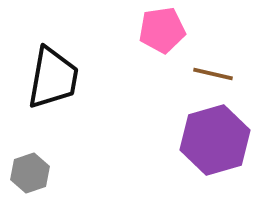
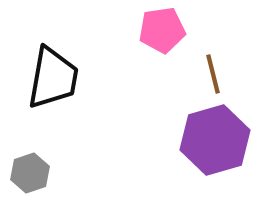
brown line: rotated 63 degrees clockwise
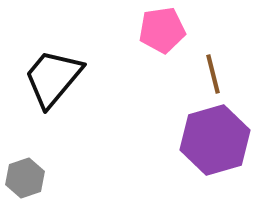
black trapezoid: rotated 150 degrees counterclockwise
gray hexagon: moved 5 px left, 5 px down
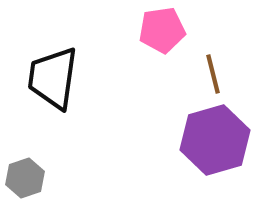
black trapezoid: rotated 32 degrees counterclockwise
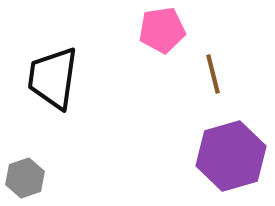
purple hexagon: moved 16 px right, 16 px down
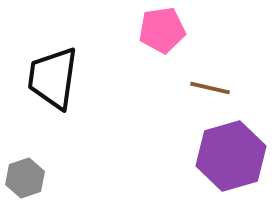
brown line: moved 3 px left, 14 px down; rotated 63 degrees counterclockwise
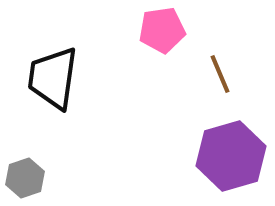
brown line: moved 10 px right, 14 px up; rotated 54 degrees clockwise
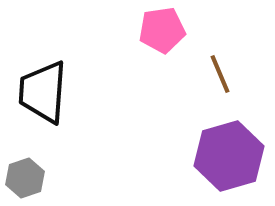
black trapezoid: moved 10 px left, 14 px down; rotated 4 degrees counterclockwise
purple hexagon: moved 2 px left
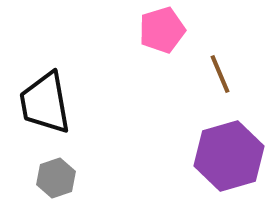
pink pentagon: rotated 9 degrees counterclockwise
black trapezoid: moved 2 px right, 11 px down; rotated 14 degrees counterclockwise
gray hexagon: moved 31 px right
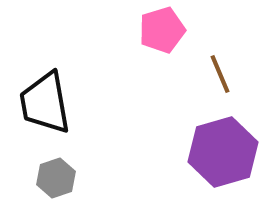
purple hexagon: moved 6 px left, 4 px up
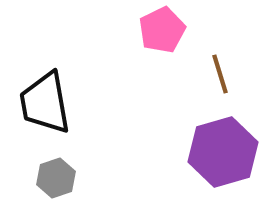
pink pentagon: rotated 9 degrees counterclockwise
brown line: rotated 6 degrees clockwise
